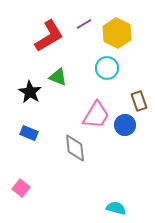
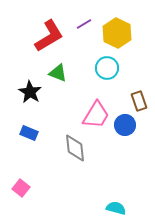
green triangle: moved 4 px up
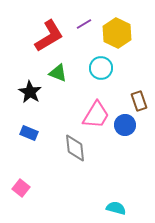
cyan circle: moved 6 px left
